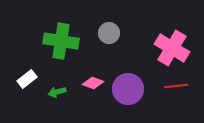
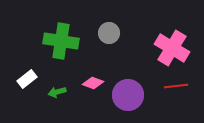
purple circle: moved 6 px down
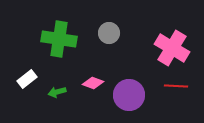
green cross: moved 2 px left, 2 px up
red line: rotated 10 degrees clockwise
purple circle: moved 1 px right
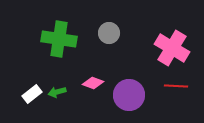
white rectangle: moved 5 px right, 15 px down
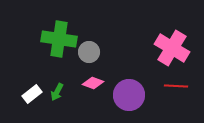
gray circle: moved 20 px left, 19 px down
green arrow: rotated 48 degrees counterclockwise
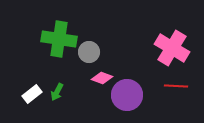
pink diamond: moved 9 px right, 5 px up
purple circle: moved 2 px left
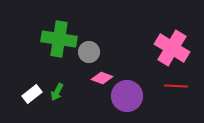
purple circle: moved 1 px down
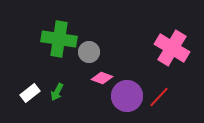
red line: moved 17 px left, 11 px down; rotated 50 degrees counterclockwise
white rectangle: moved 2 px left, 1 px up
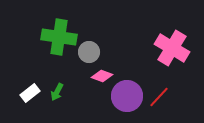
green cross: moved 2 px up
pink diamond: moved 2 px up
